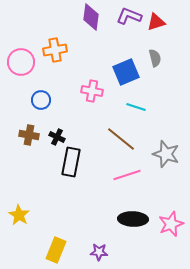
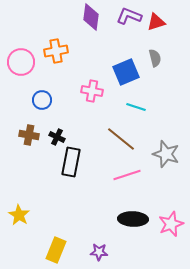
orange cross: moved 1 px right, 1 px down
blue circle: moved 1 px right
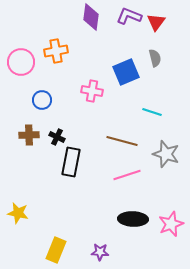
red triangle: rotated 36 degrees counterclockwise
cyan line: moved 16 px right, 5 px down
brown cross: rotated 12 degrees counterclockwise
brown line: moved 1 px right, 2 px down; rotated 24 degrees counterclockwise
yellow star: moved 1 px left, 2 px up; rotated 20 degrees counterclockwise
purple star: moved 1 px right
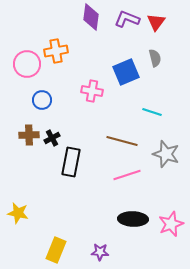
purple L-shape: moved 2 px left, 3 px down
pink circle: moved 6 px right, 2 px down
black cross: moved 5 px left, 1 px down; rotated 35 degrees clockwise
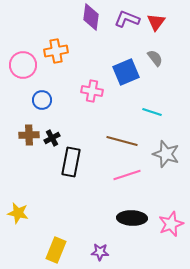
gray semicircle: rotated 24 degrees counterclockwise
pink circle: moved 4 px left, 1 px down
black ellipse: moved 1 px left, 1 px up
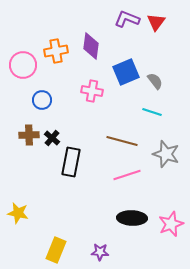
purple diamond: moved 29 px down
gray semicircle: moved 23 px down
black cross: rotated 21 degrees counterclockwise
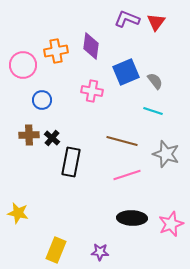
cyan line: moved 1 px right, 1 px up
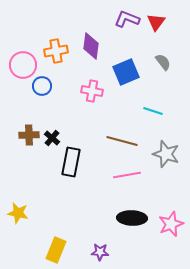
gray semicircle: moved 8 px right, 19 px up
blue circle: moved 14 px up
pink line: rotated 8 degrees clockwise
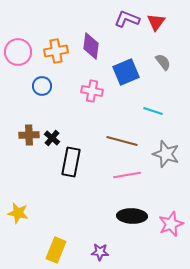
pink circle: moved 5 px left, 13 px up
black ellipse: moved 2 px up
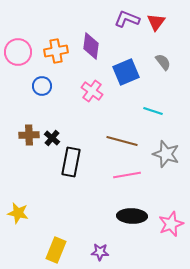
pink cross: rotated 25 degrees clockwise
